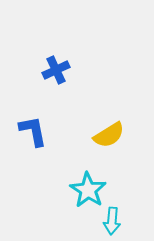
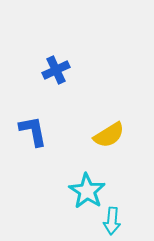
cyan star: moved 1 px left, 1 px down
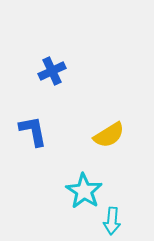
blue cross: moved 4 px left, 1 px down
cyan star: moved 3 px left
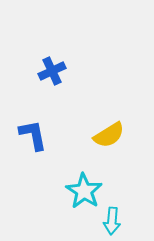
blue L-shape: moved 4 px down
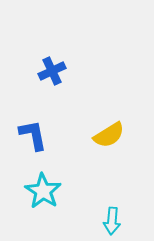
cyan star: moved 41 px left
